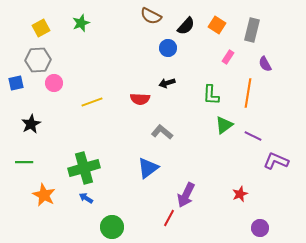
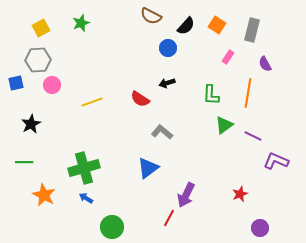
pink circle: moved 2 px left, 2 px down
red semicircle: rotated 30 degrees clockwise
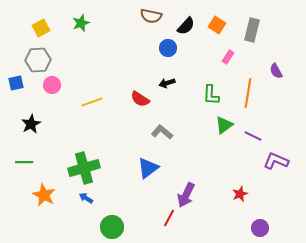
brown semicircle: rotated 15 degrees counterclockwise
purple semicircle: moved 11 px right, 7 px down
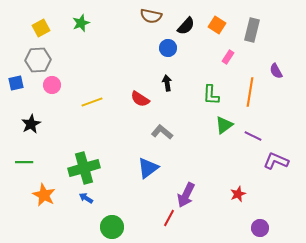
black arrow: rotated 98 degrees clockwise
orange line: moved 2 px right, 1 px up
red star: moved 2 px left
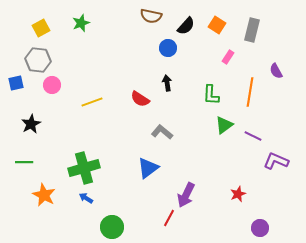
gray hexagon: rotated 10 degrees clockwise
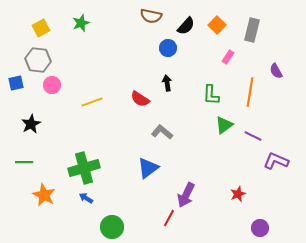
orange square: rotated 12 degrees clockwise
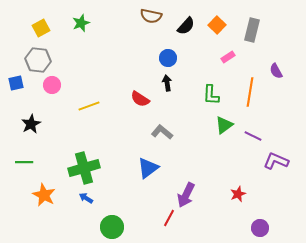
blue circle: moved 10 px down
pink rectangle: rotated 24 degrees clockwise
yellow line: moved 3 px left, 4 px down
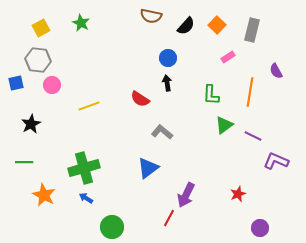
green star: rotated 24 degrees counterclockwise
